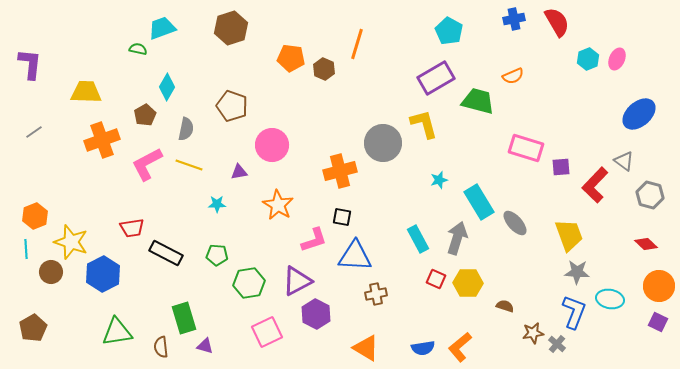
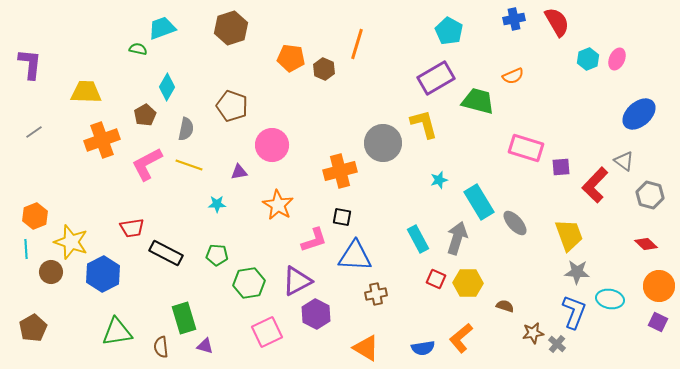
orange L-shape at (460, 347): moved 1 px right, 9 px up
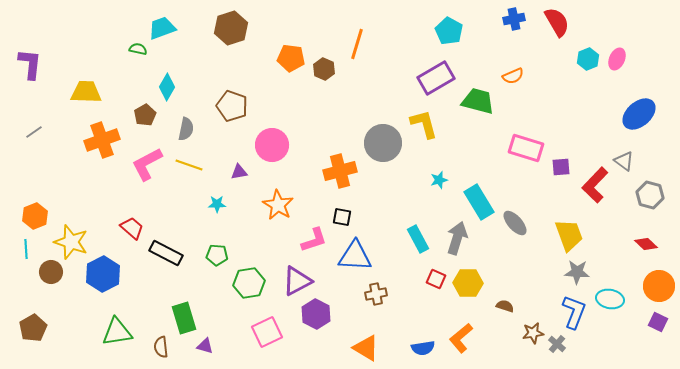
red trapezoid at (132, 228): rotated 130 degrees counterclockwise
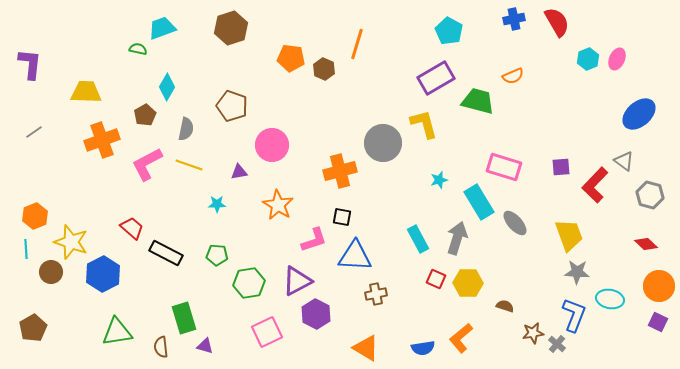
pink rectangle at (526, 148): moved 22 px left, 19 px down
blue L-shape at (574, 312): moved 3 px down
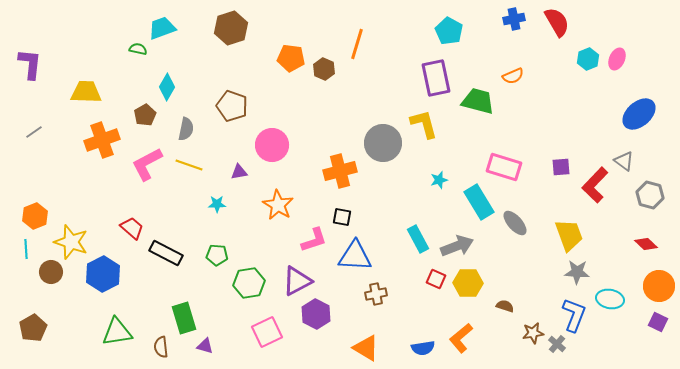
purple rectangle at (436, 78): rotated 72 degrees counterclockwise
gray arrow at (457, 238): moved 8 px down; rotated 52 degrees clockwise
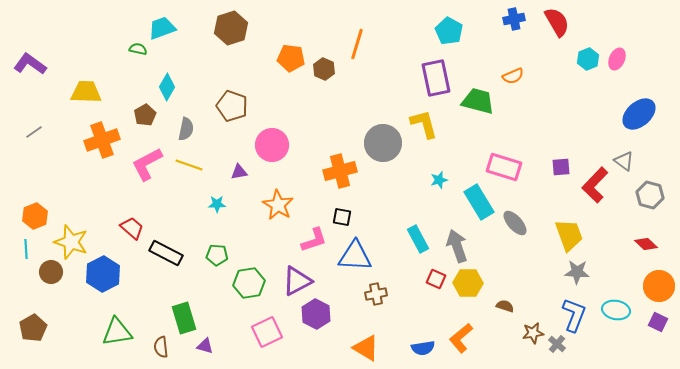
purple L-shape at (30, 64): rotated 60 degrees counterclockwise
gray arrow at (457, 246): rotated 88 degrees counterclockwise
cyan ellipse at (610, 299): moved 6 px right, 11 px down
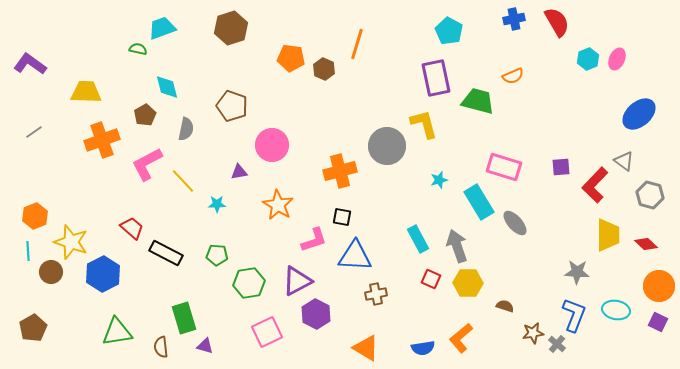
cyan diamond at (167, 87): rotated 44 degrees counterclockwise
gray circle at (383, 143): moved 4 px right, 3 px down
yellow line at (189, 165): moved 6 px left, 16 px down; rotated 28 degrees clockwise
yellow trapezoid at (569, 235): moved 39 px right; rotated 20 degrees clockwise
cyan line at (26, 249): moved 2 px right, 2 px down
red square at (436, 279): moved 5 px left
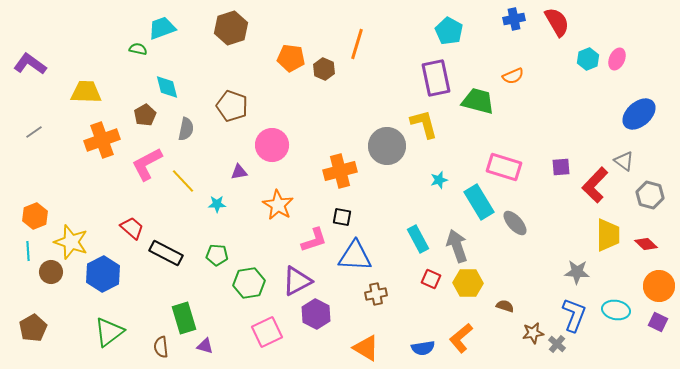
green triangle at (117, 332): moved 8 px left; rotated 28 degrees counterclockwise
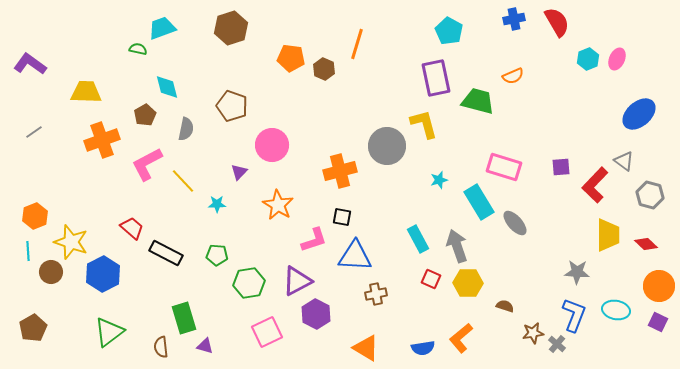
purple triangle at (239, 172): rotated 36 degrees counterclockwise
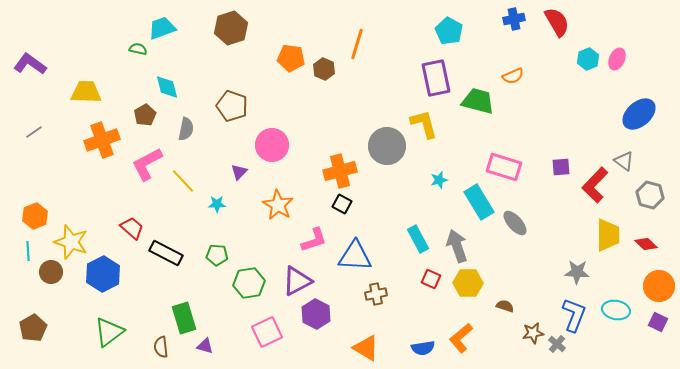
black square at (342, 217): moved 13 px up; rotated 18 degrees clockwise
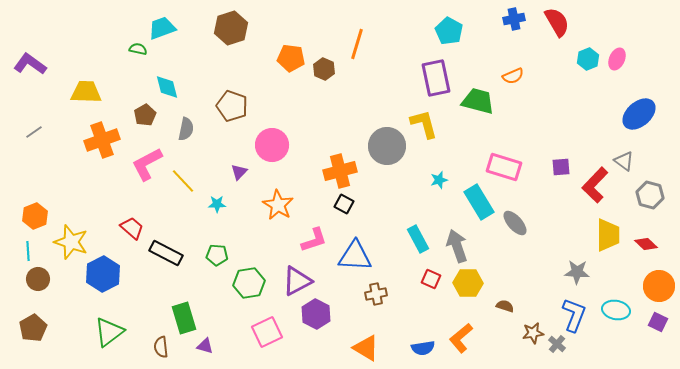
black square at (342, 204): moved 2 px right
brown circle at (51, 272): moved 13 px left, 7 px down
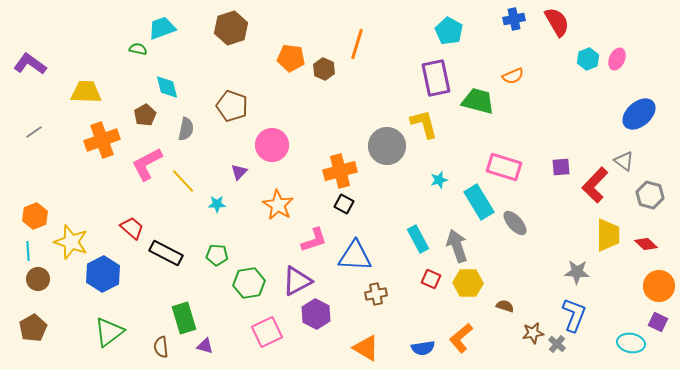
cyan ellipse at (616, 310): moved 15 px right, 33 px down
